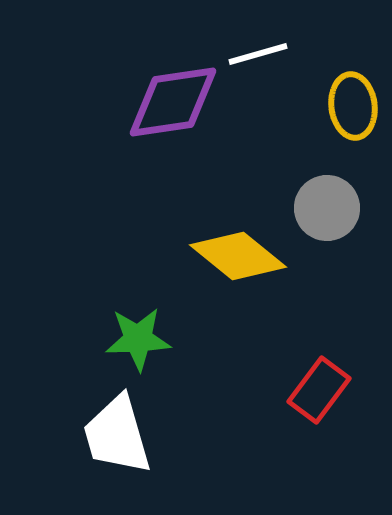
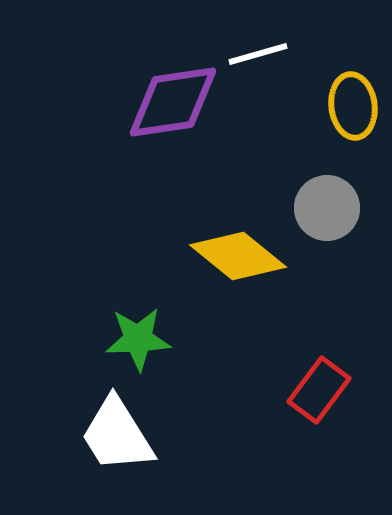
white trapezoid: rotated 16 degrees counterclockwise
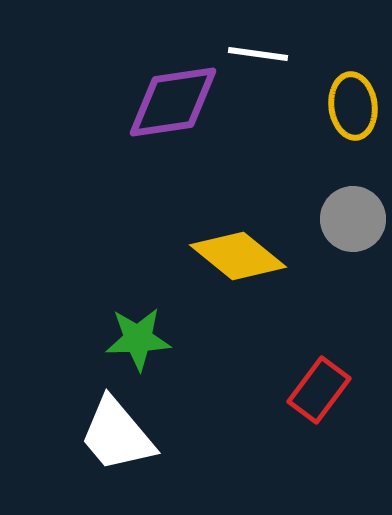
white line: rotated 24 degrees clockwise
gray circle: moved 26 px right, 11 px down
white trapezoid: rotated 8 degrees counterclockwise
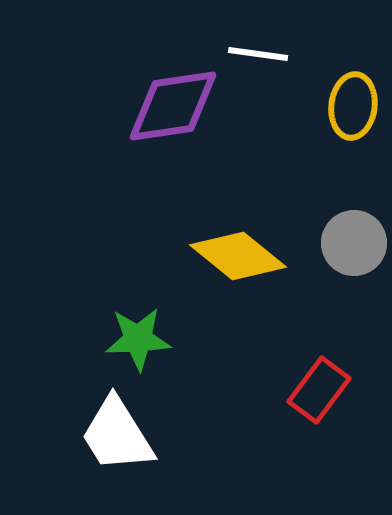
purple diamond: moved 4 px down
yellow ellipse: rotated 14 degrees clockwise
gray circle: moved 1 px right, 24 px down
white trapezoid: rotated 8 degrees clockwise
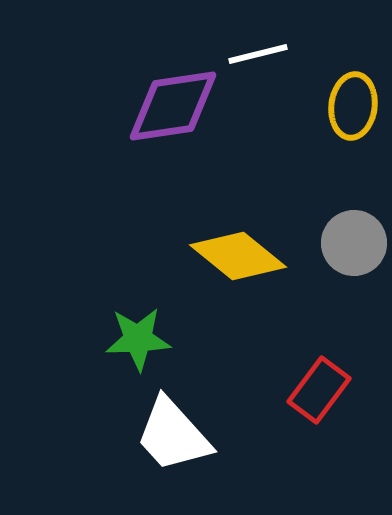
white line: rotated 22 degrees counterclockwise
white trapezoid: moved 56 px right; rotated 10 degrees counterclockwise
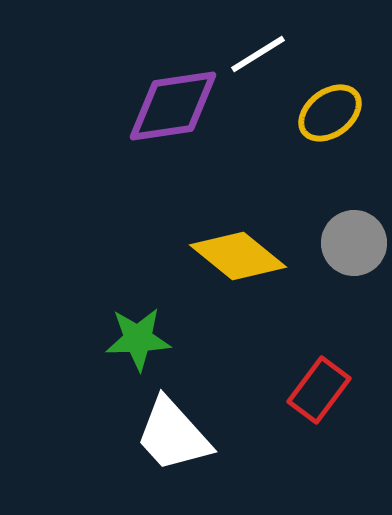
white line: rotated 18 degrees counterclockwise
yellow ellipse: moved 23 px left, 7 px down; rotated 46 degrees clockwise
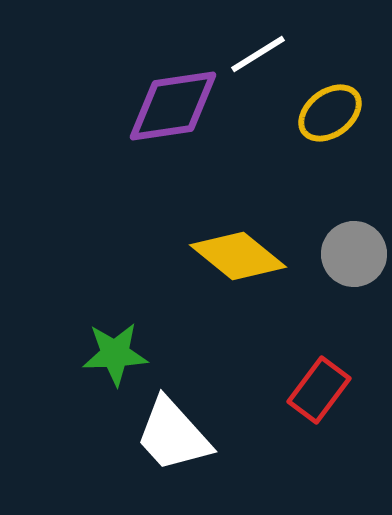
gray circle: moved 11 px down
green star: moved 23 px left, 15 px down
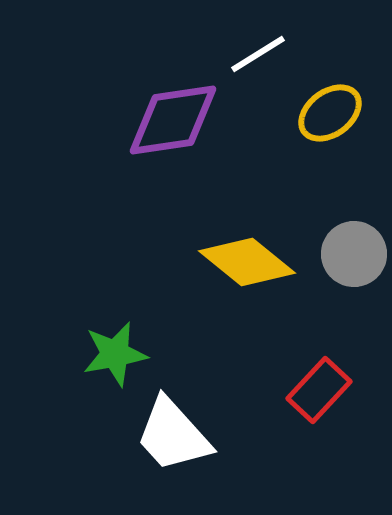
purple diamond: moved 14 px down
yellow diamond: moved 9 px right, 6 px down
green star: rotated 8 degrees counterclockwise
red rectangle: rotated 6 degrees clockwise
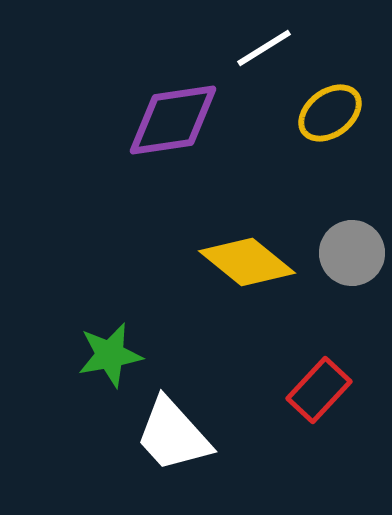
white line: moved 6 px right, 6 px up
gray circle: moved 2 px left, 1 px up
green star: moved 5 px left, 1 px down
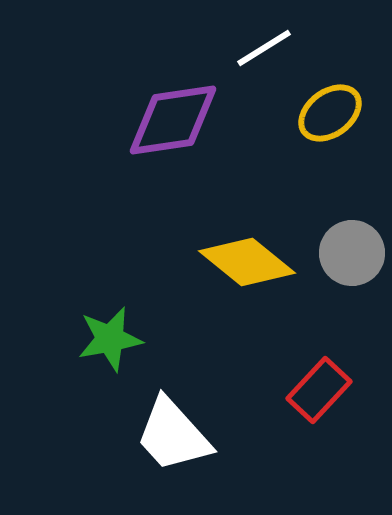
green star: moved 16 px up
